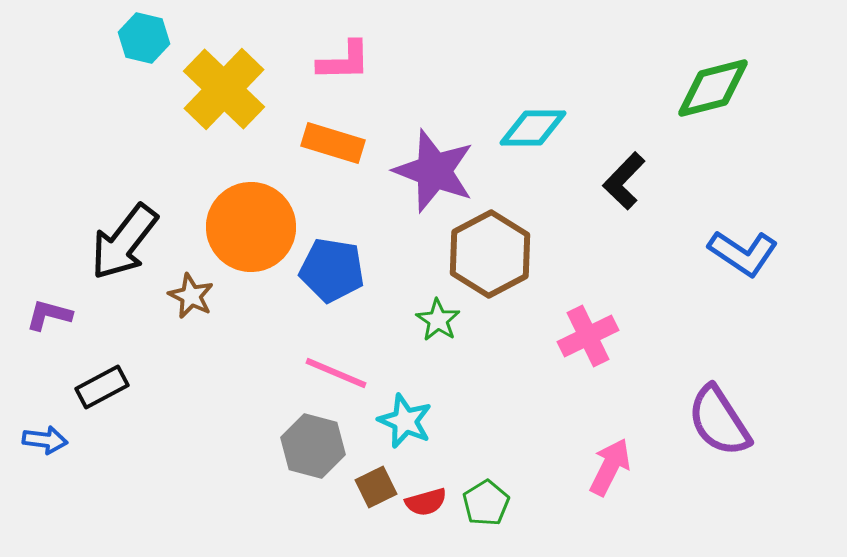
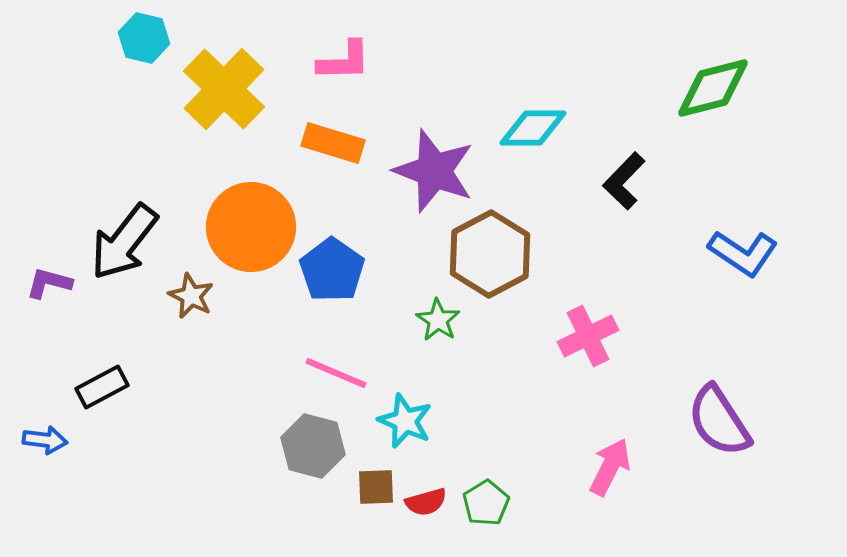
blue pentagon: rotated 26 degrees clockwise
purple L-shape: moved 32 px up
brown square: rotated 24 degrees clockwise
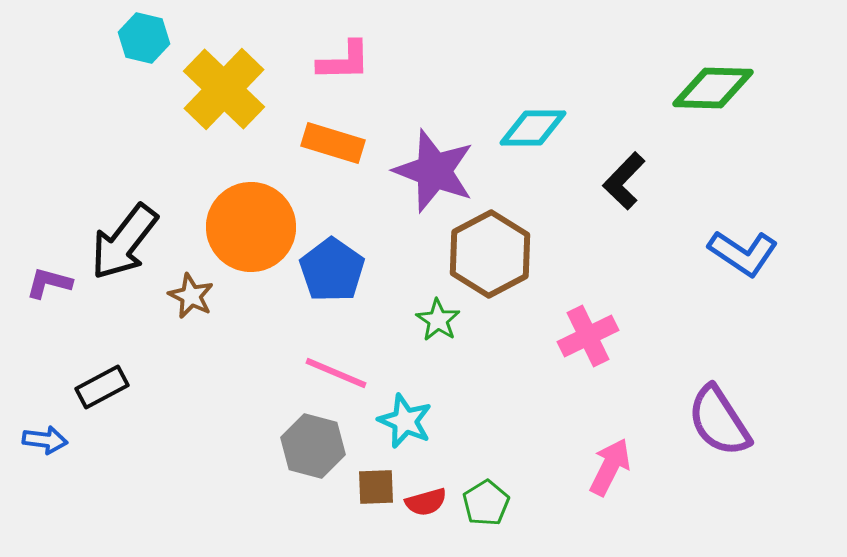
green diamond: rotated 16 degrees clockwise
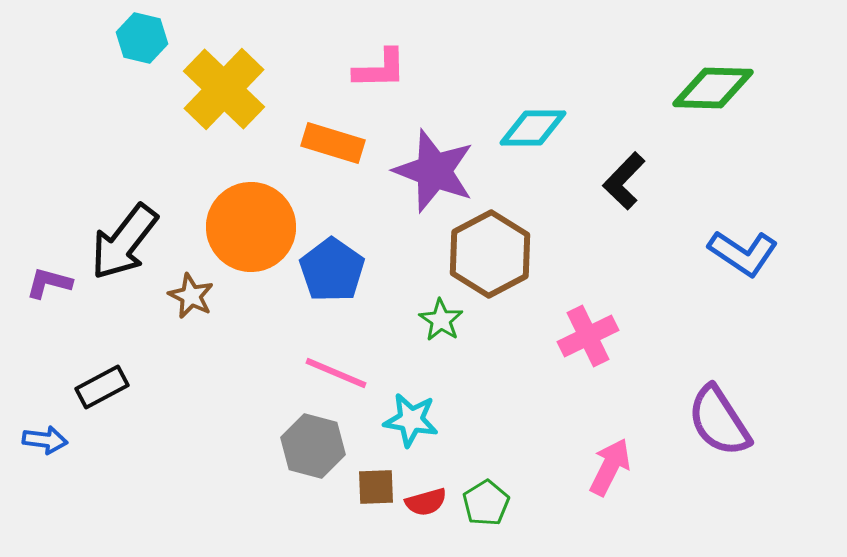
cyan hexagon: moved 2 px left
pink L-shape: moved 36 px right, 8 px down
green star: moved 3 px right
cyan star: moved 6 px right, 1 px up; rotated 14 degrees counterclockwise
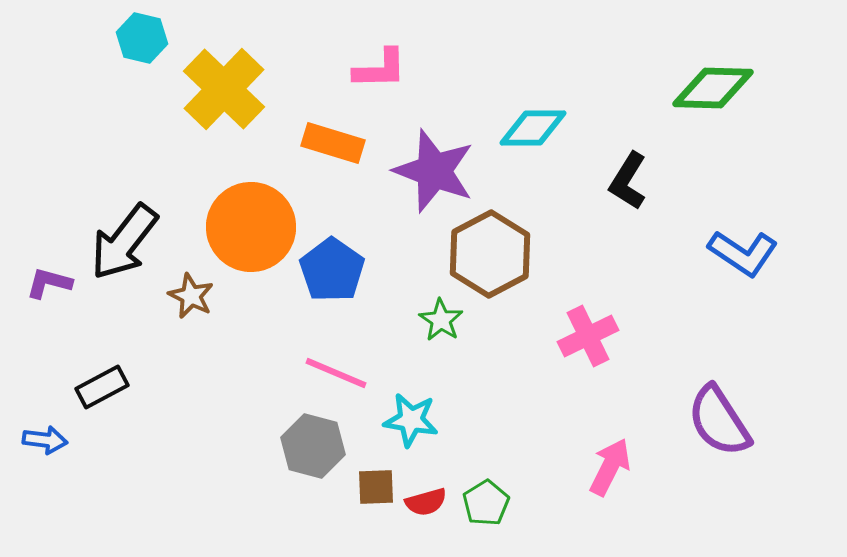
black L-shape: moved 4 px right; rotated 12 degrees counterclockwise
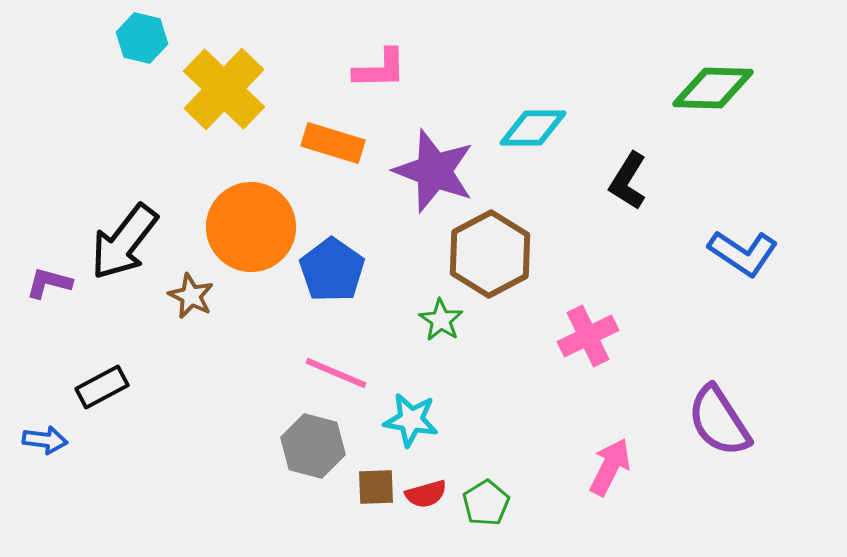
red semicircle: moved 8 px up
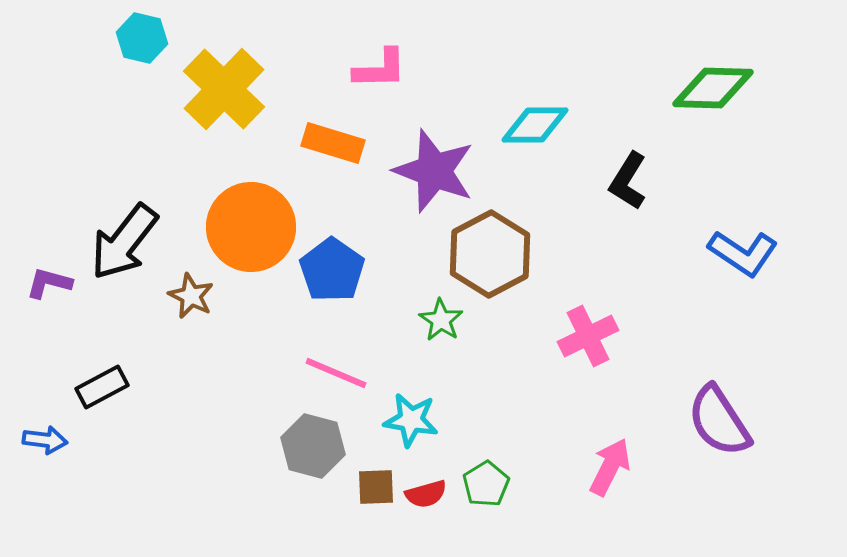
cyan diamond: moved 2 px right, 3 px up
green pentagon: moved 19 px up
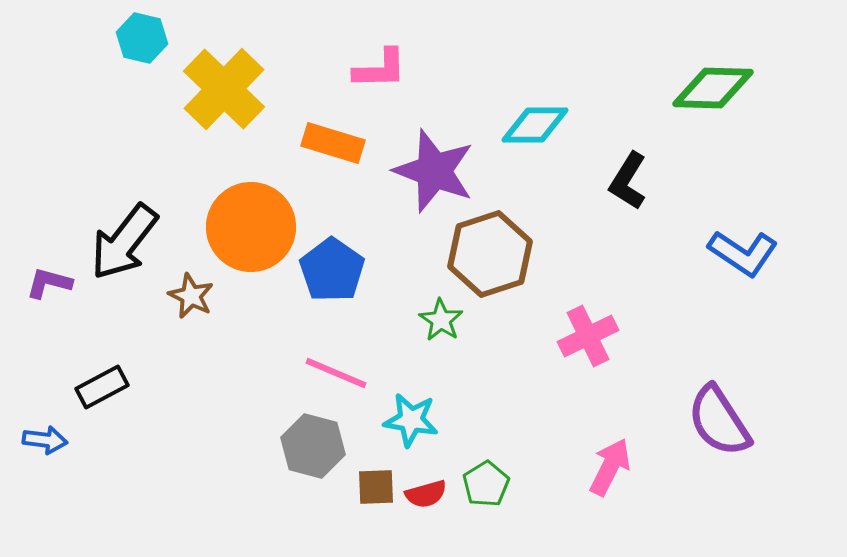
brown hexagon: rotated 10 degrees clockwise
